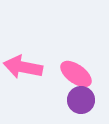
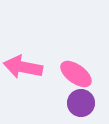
purple circle: moved 3 px down
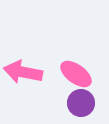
pink arrow: moved 5 px down
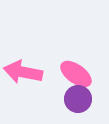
purple circle: moved 3 px left, 4 px up
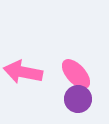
pink ellipse: rotated 12 degrees clockwise
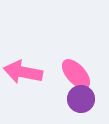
purple circle: moved 3 px right
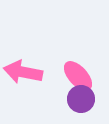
pink ellipse: moved 2 px right, 2 px down
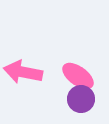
pink ellipse: rotated 12 degrees counterclockwise
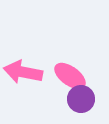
pink ellipse: moved 8 px left
